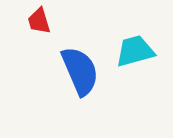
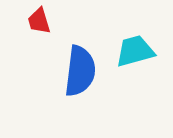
blue semicircle: rotated 30 degrees clockwise
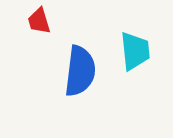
cyan trapezoid: rotated 99 degrees clockwise
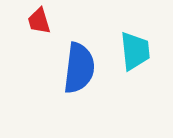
blue semicircle: moved 1 px left, 3 px up
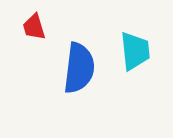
red trapezoid: moved 5 px left, 6 px down
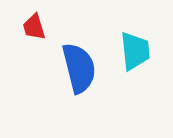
blue semicircle: rotated 21 degrees counterclockwise
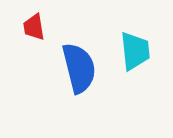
red trapezoid: rotated 8 degrees clockwise
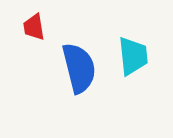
cyan trapezoid: moved 2 px left, 5 px down
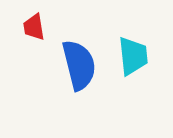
blue semicircle: moved 3 px up
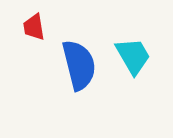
cyan trapezoid: rotated 24 degrees counterclockwise
